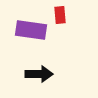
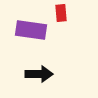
red rectangle: moved 1 px right, 2 px up
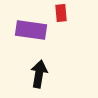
black arrow: rotated 80 degrees counterclockwise
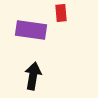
black arrow: moved 6 px left, 2 px down
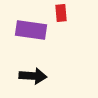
black arrow: rotated 84 degrees clockwise
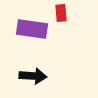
purple rectangle: moved 1 px right, 1 px up
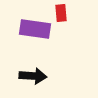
purple rectangle: moved 3 px right
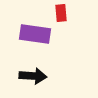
purple rectangle: moved 5 px down
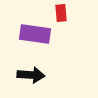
black arrow: moved 2 px left, 1 px up
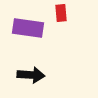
purple rectangle: moved 7 px left, 6 px up
